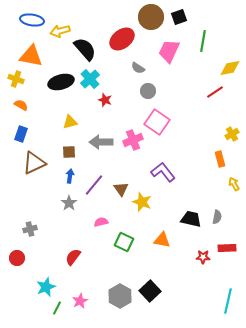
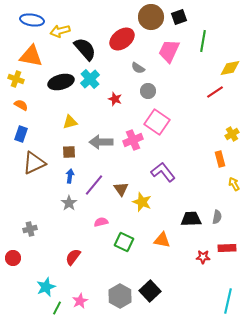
red star at (105, 100): moved 10 px right, 1 px up
black trapezoid at (191, 219): rotated 15 degrees counterclockwise
red circle at (17, 258): moved 4 px left
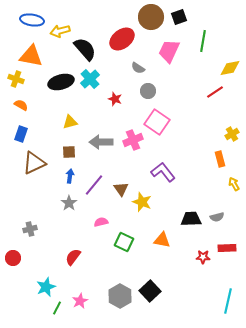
gray semicircle at (217, 217): rotated 64 degrees clockwise
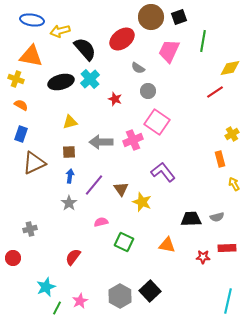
orange triangle at (162, 240): moved 5 px right, 5 px down
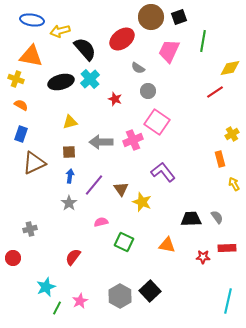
gray semicircle at (217, 217): rotated 112 degrees counterclockwise
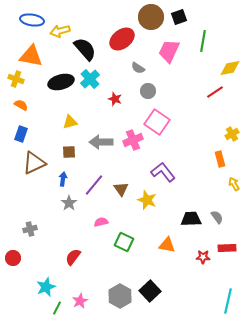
blue arrow at (70, 176): moved 7 px left, 3 px down
yellow star at (142, 202): moved 5 px right, 2 px up
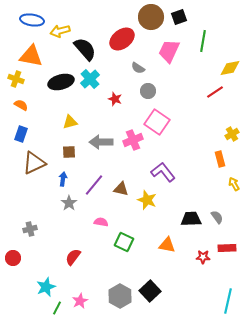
brown triangle at (121, 189): rotated 42 degrees counterclockwise
pink semicircle at (101, 222): rotated 24 degrees clockwise
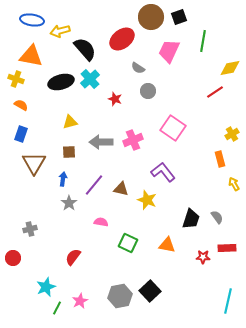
pink square at (157, 122): moved 16 px right, 6 px down
brown triangle at (34, 163): rotated 35 degrees counterclockwise
black trapezoid at (191, 219): rotated 110 degrees clockwise
green square at (124, 242): moved 4 px right, 1 px down
gray hexagon at (120, 296): rotated 20 degrees clockwise
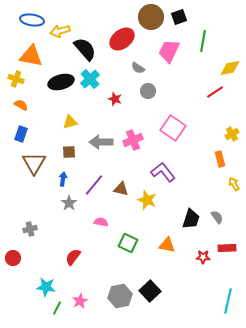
cyan star at (46, 287): rotated 30 degrees clockwise
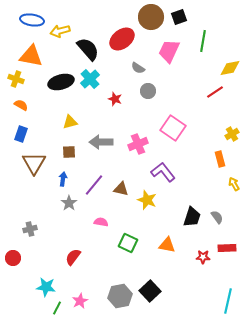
black semicircle at (85, 49): moved 3 px right
pink cross at (133, 140): moved 5 px right, 4 px down
black trapezoid at (191, 219): moved 1 px right, 2 px up
